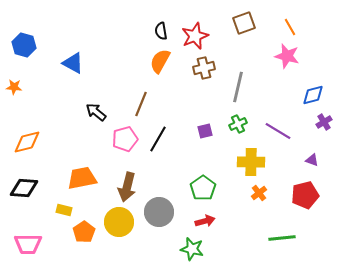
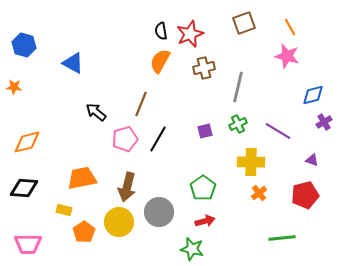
red star: moved 5 px left, 2 px up
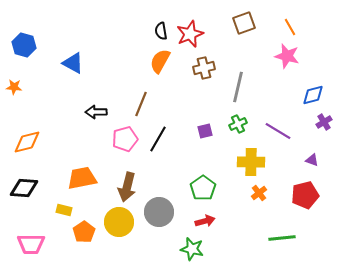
black arrow: rotated 40 degrees counterclockwise
pink trapezoid: moved 3 px right
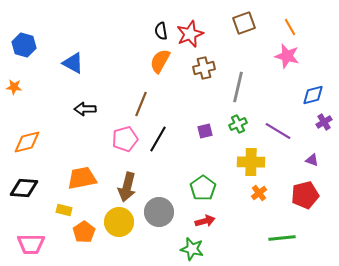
black arrow: moved 11 px left, 3 px up
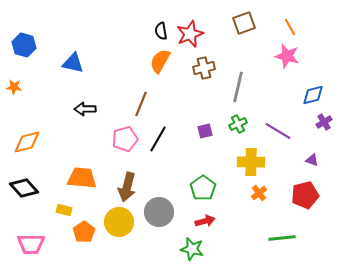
blue triangle: rotated 15 degrees counterclockwise
orange trapezoid: rotated 16 degrees clockwise
black diamond: rotated 44 degrees clockwise
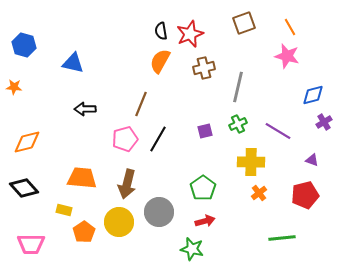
brown arrow: moved 3 px up
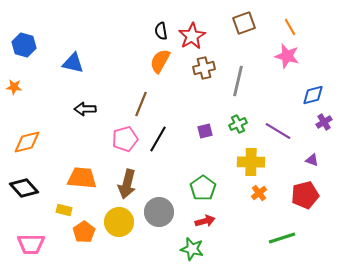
red star: moved 2 px right, 2 px down; rotated 8 degrees counterclockwise
gray line: moved 6 px up
green line: rotated 12 degrees counterclockwise
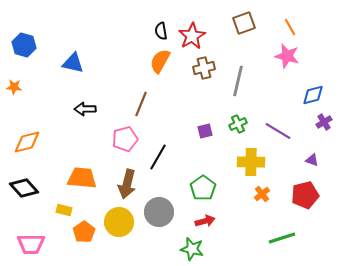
black line: moved 18 px down
orange cross: moved 3 px right, 1 px down
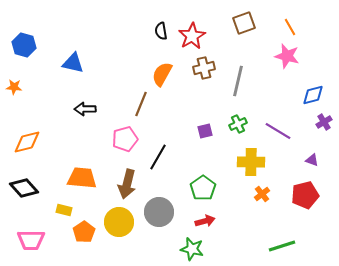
orange semicircle: moved 2 px right, 13 px down
green line: moved 8 px down
pink trapezoid: moved 4 px up
